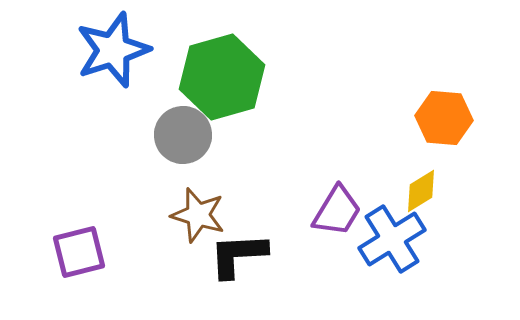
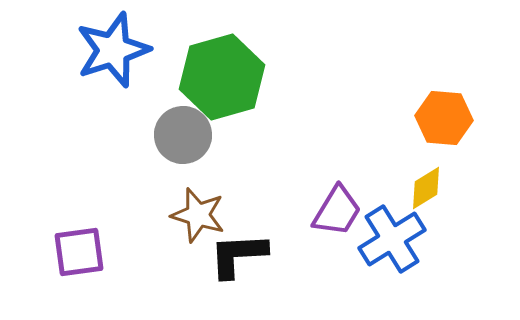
yellow diamond: moved 5 px right, 3 px up
purple square: rotated 6 degrees clockwise
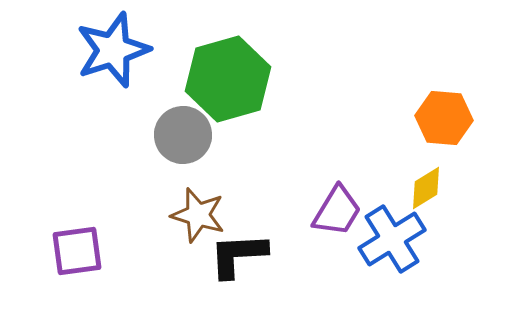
green hexagon: moved 6 px right, 2 px down
purple square: moved 2 px left, 1 px up
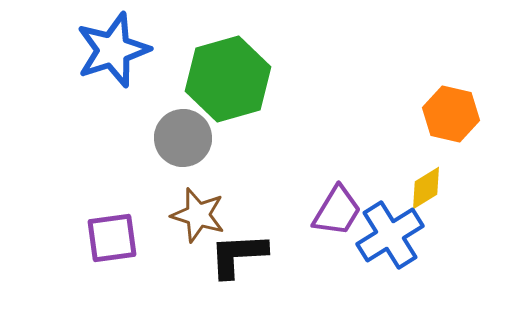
orange hexagon: moved 7 px right, 4 px up; rotated 8 degrees clockwise
gray circle: moved 3 px down
blue cross: moved 2 px left, 4 px up
purple square: moved 35 px right, 13 px up
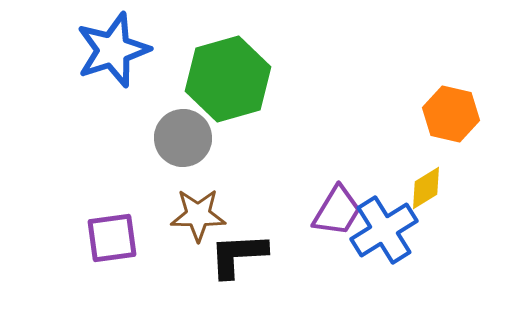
brown star: rotated 16 degrees counterclockwise
blue cross: moved 6 px left, 5 px up
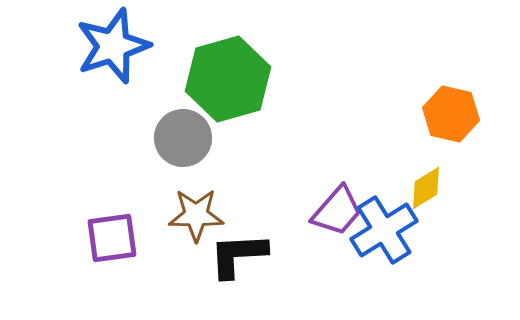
blue star: moved 4 px up
purple trapezoid: rotated 10 degrees clockwise
brown star: moved 2 px left
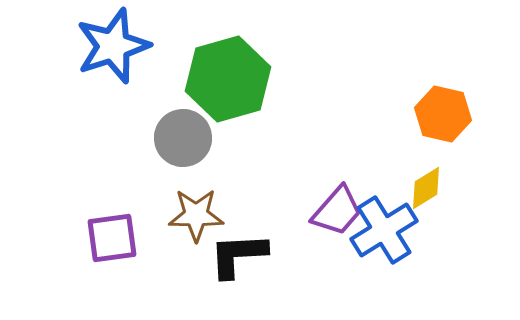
orange hexagon: moved 8 px left
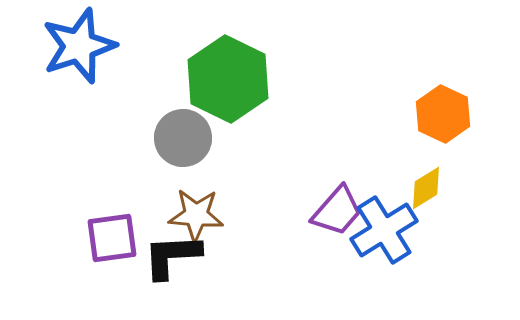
blue star: moved 34 px left
green hexagon: rotated 18 degrees counterclockwise
orange hexagon: rotated 12 degrees clockwise
brown star: rotated 4 degrees clockwise
black L-shape: moved 66 px left, 1 px down
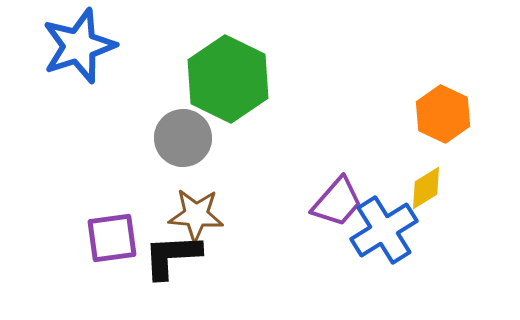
purple trapezoid: moved 9 px up
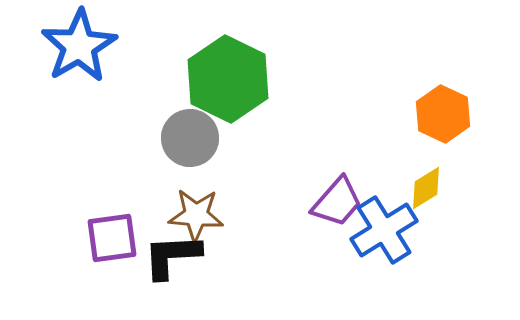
blue star: rotated 12 degrees counterclockwise
gray circle: moved 7 px right
